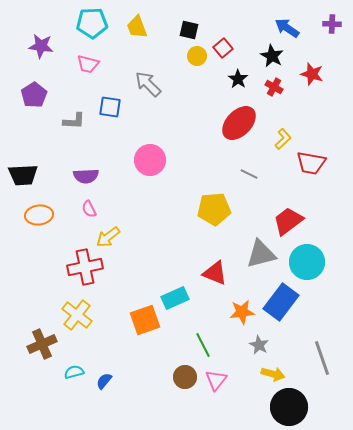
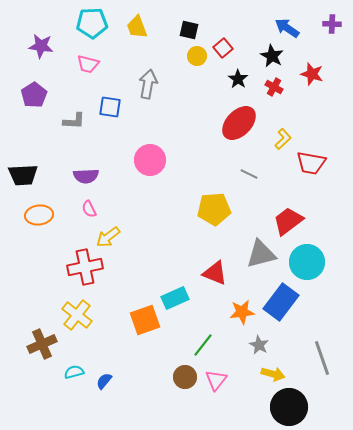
gray arrow at (148, 84): rotated 56 degrees clockwise
green line at (203, 345): rotated 65 degrees clockwise
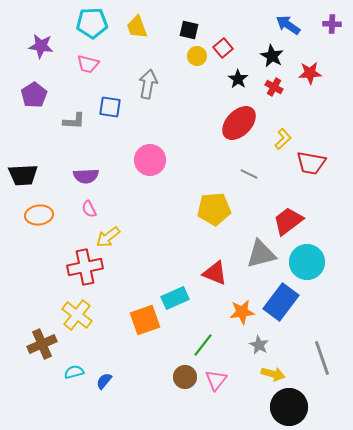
blue arrow at (287, 28): moved 1 px right, 3 px up
red star at (312, 74): moved 2 px left, 1 px up; rotated 20 degrees counterclockwise
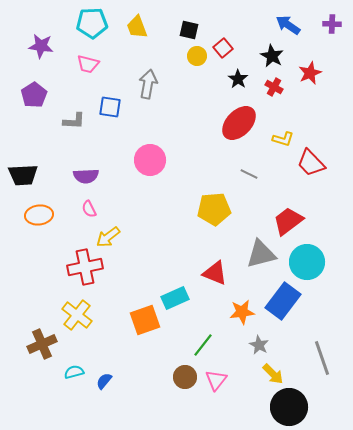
red star at (310, 73): rotated 20 degrees counterclockwise
yellow L-shape at (283, 139): rotated 60 degrees clockwise
red trapezoid at (311, 163): rotated 36 degrees clockwise
blue rectangle at (281, 302): moved 2 px right, 1 px up
yellow arrow at (273, 374): rotated 30 degrees clockwise
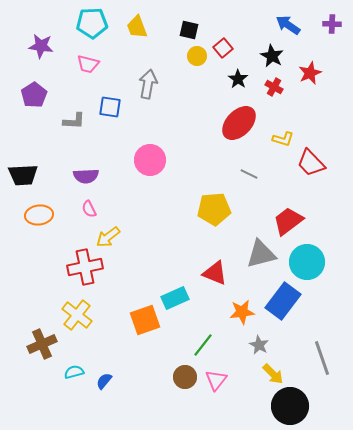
black circle at (289, 407): moved 1 px right, 1 px up
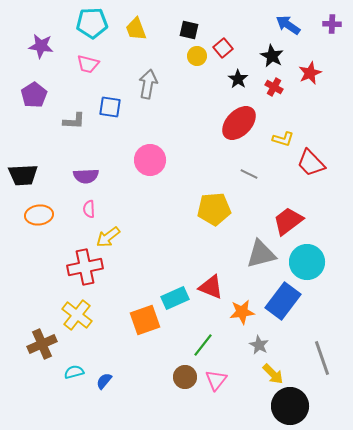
yellow trapezoid at (137, 27): moved 1 px left, 2 px down
pink semicircle at (89, 209): rotated 24 degrees clockwise
red triangle at (215, 273): moved 4 px left, 14 px down
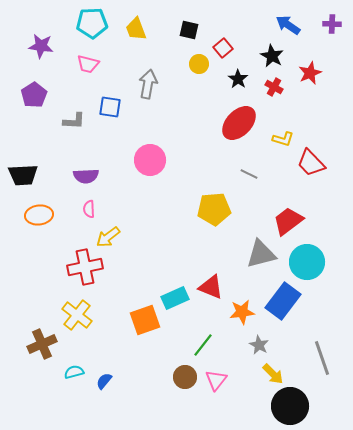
yellow circle at (197, 56): moved 2 px right, 8 px down
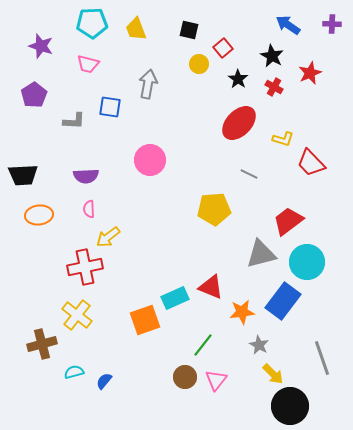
purple star at (41, 46): rotated 10 degrees clockwise
brown cross at (42, 344): rotated 8 degrees clockwise
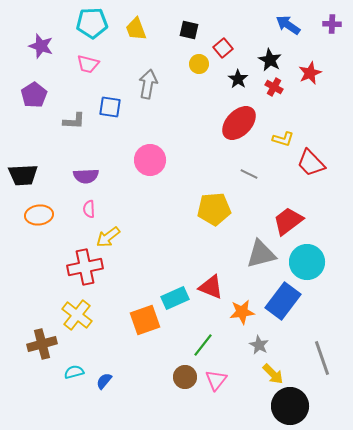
black star at (272, 56): moved 2 px left, 4 px down
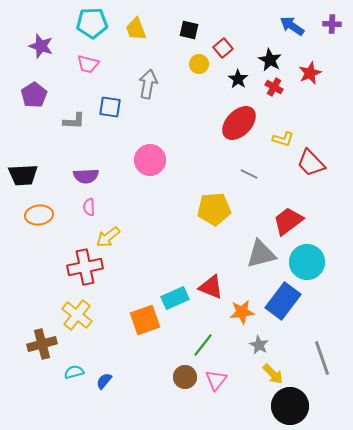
blue arrow at (288, 25): moved 4 px right, 1 px down
pink semicircle at (89, 209): moved 2 px up
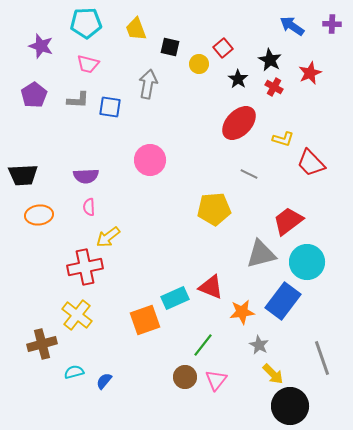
cyan pentagon at (92, 23): moved 6 px left
black square at (189, 30): moved 19 px left, 17 px down
gray L-shape at (74, 121): moved 4 px right, 21 px up
